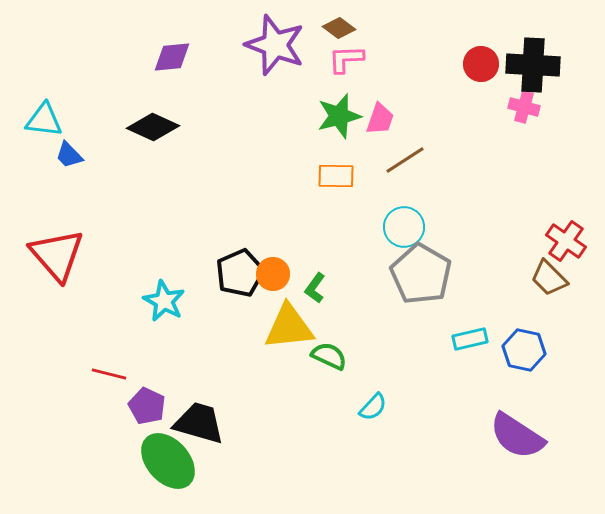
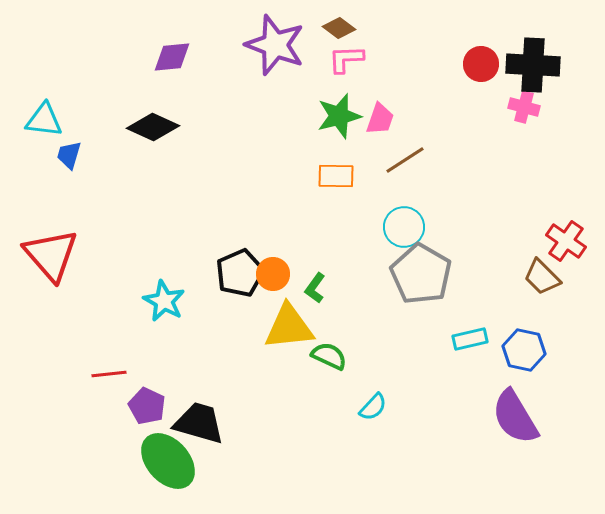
blue trapezoid: rotated 60 degrees clockwise
red triangle: moved 6 px left
brown trapezoid: moved 7 px left, 1 px up
red line: rotated 20 degrees counterclockwise
purple semicircle: moved 2 px left, 19 px up; rotated 26 degrees clockwise
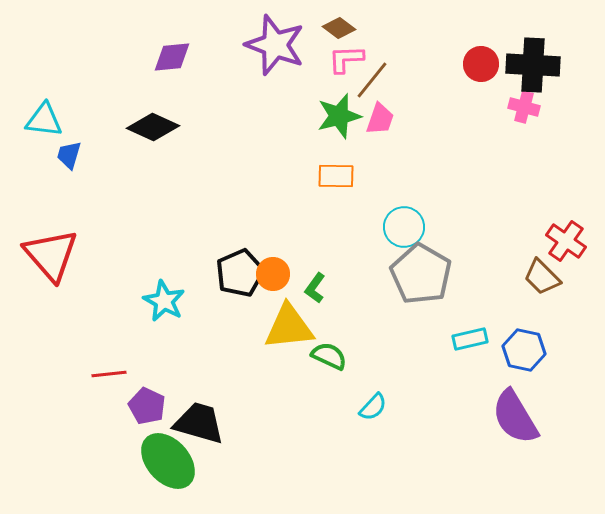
brown line: moved 33 px left, 80 px up; rotated 18 degrees counterclockwise
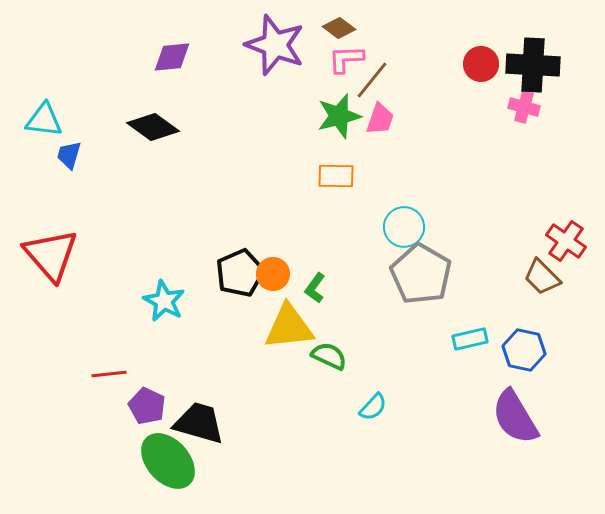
black diamond: rotated 12 degrees clockwise
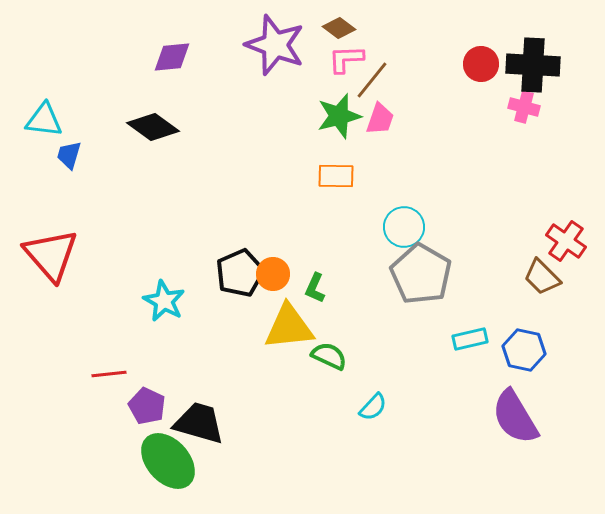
green L-shape: rotated 12 degrees counterclockwise
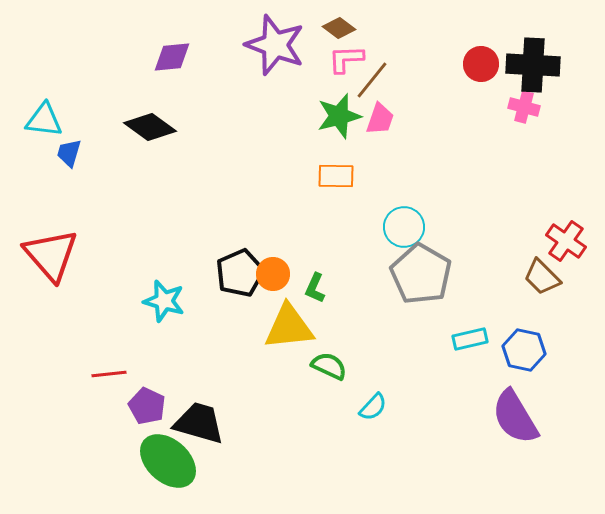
black diamond: moved 3 px left
blue trapezoid: moved 2 px up
cyan star: rotated 12 degrees counterclockwise
green semicircle: moved 10 px down
green ellipse: rotated 6 degrees counterclockwise
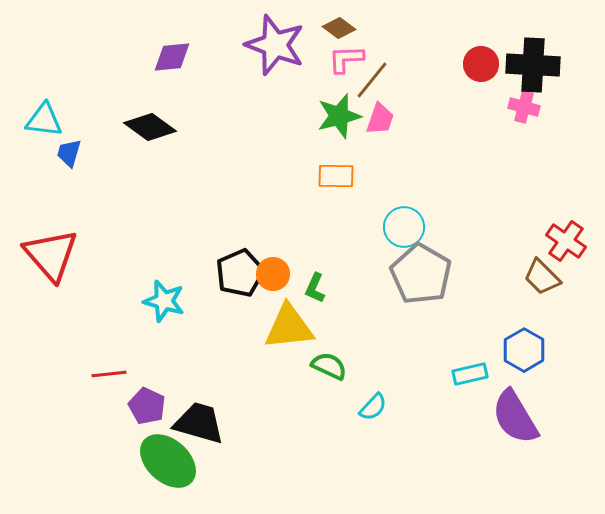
cyan rectangle: moved 35 px down
blue hexagon: rotated 18 degrees clockwise
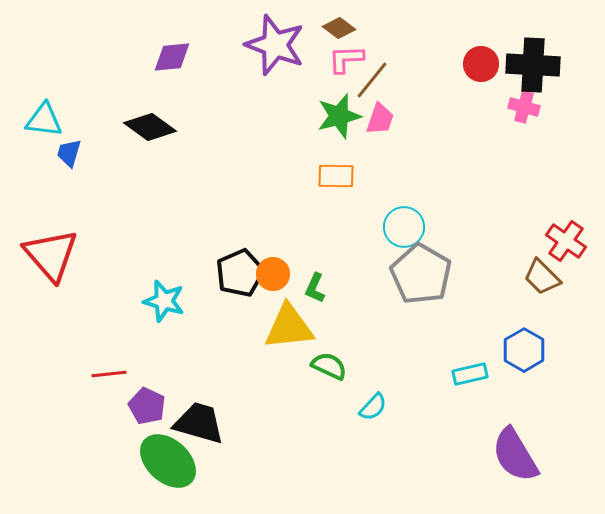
purple semicircle: moved 38 px down
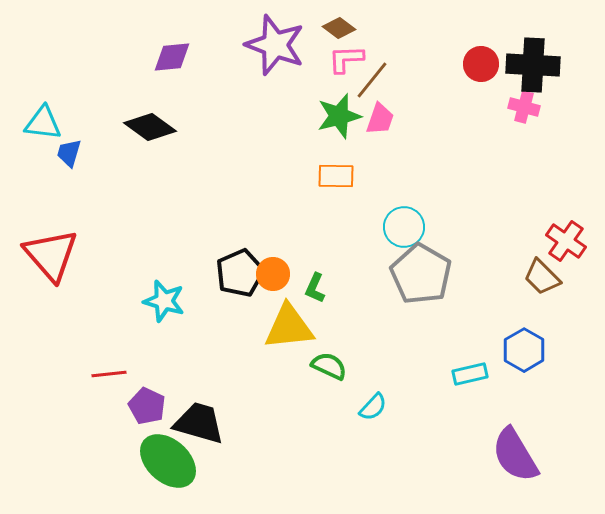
cyan triangle: moved 1 px left, 3 px down
